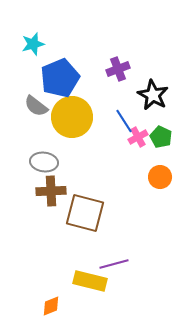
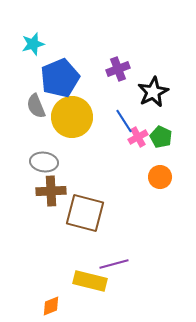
black star: moved 3 px up; rotated 16 degrees clockwise
gray semicircle: rotated 30 degrees clockwise
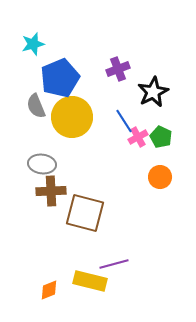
gray ellipse: moved 2 px left, 2 px down
orange diamond: moved 2 px left, 16 px up
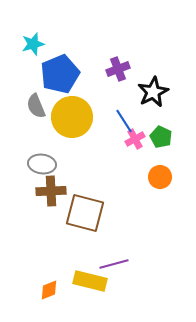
blue pentagon: moved 4 px up
pink cross: moved 3 px left, 2 px down
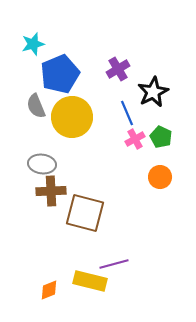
purple cross: rotated 10 degrees counterclockwise
blue line: moved 3 px right, 8 px up; rotated 10 degrees clockwise
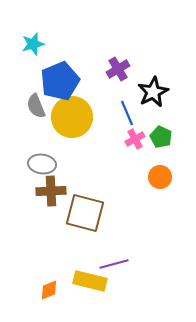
blue pentagon: moved 7 px down
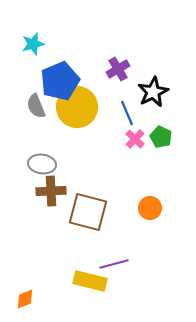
yellow circle: moved 5 px right, 10 px up
pink cross: rotated 18 degrees counterclockwise
orange circle: moved 10 px left, 31 px down
brown square: moved 3 px right, 1 px up
orange diamond: moved 24 px left, 9 px down
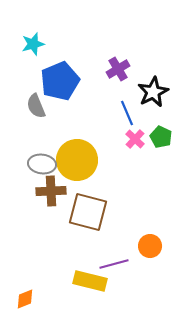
yellow circle: moved 53 px down
orange circle: moved 38 px down
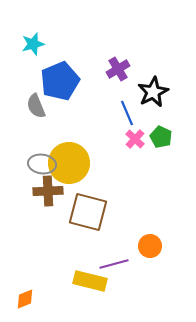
yellow circle: moved 8 px left, 3 px down
brown cross: moved 3 px left
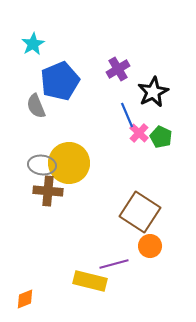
cyan star: rotated 15 degrees counterclockwise
blue line: moved 2 px down
pink cross: moved 4 px right, 6 px up
gray ellipse: moved 1 px down
brown cross: rotated 8 degrees clockwise
brown square: moved 52 px right; rotated 18 degrees clockwise
